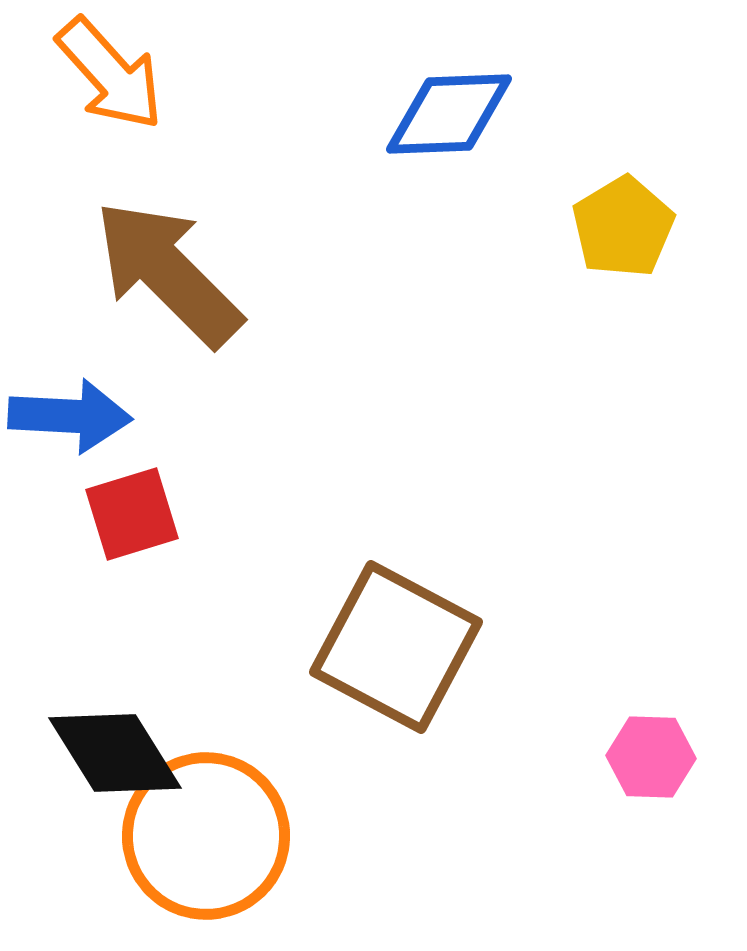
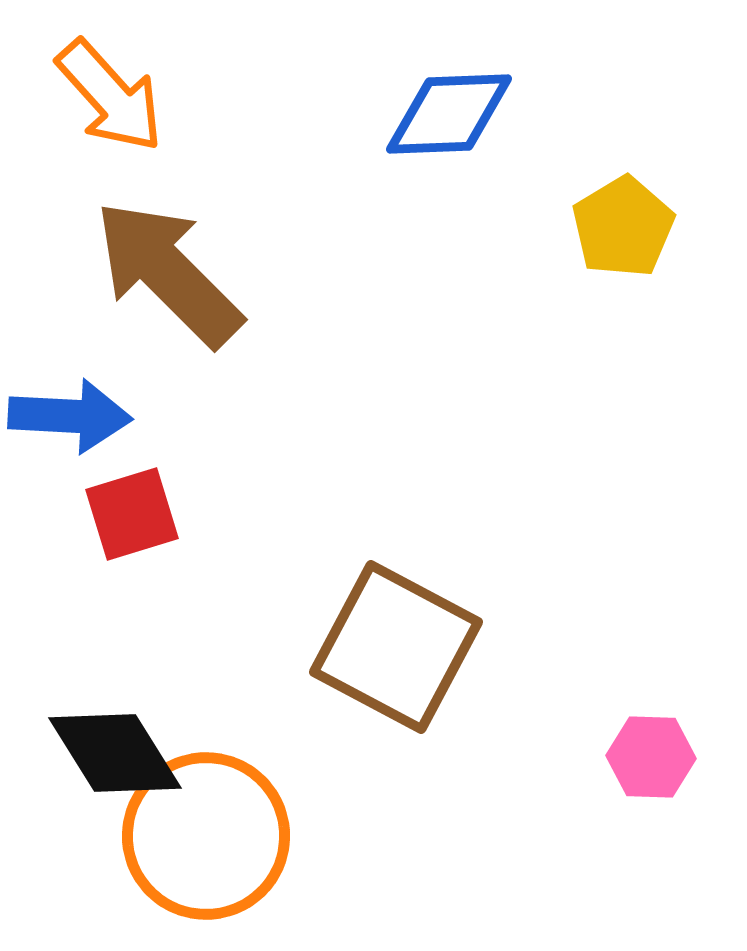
orange arrow: moved 22 px down
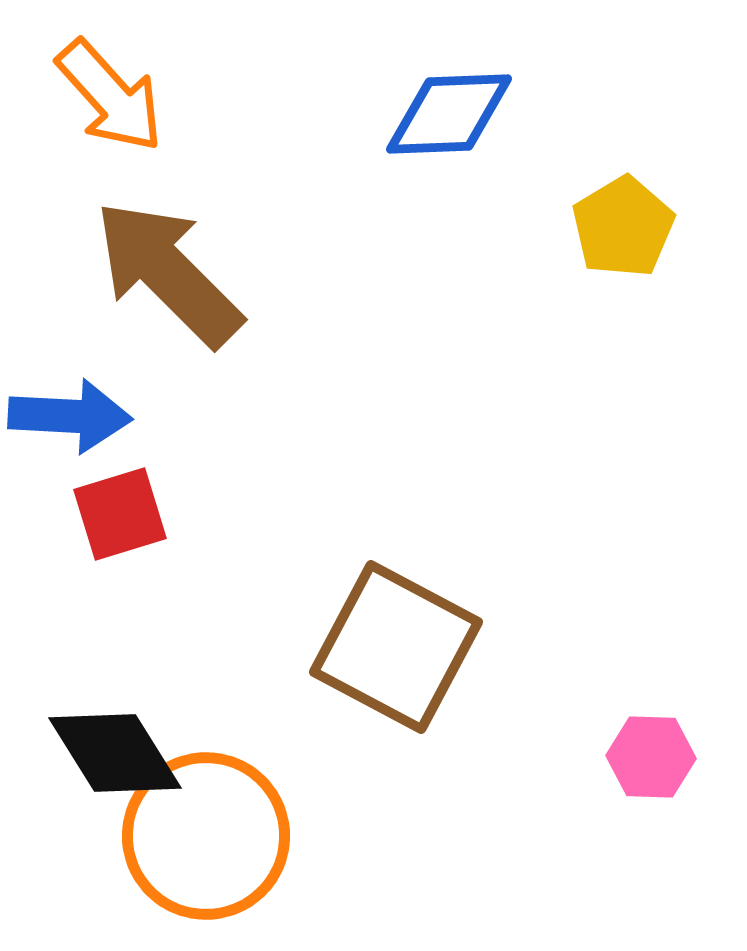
red square: moved 12 px left
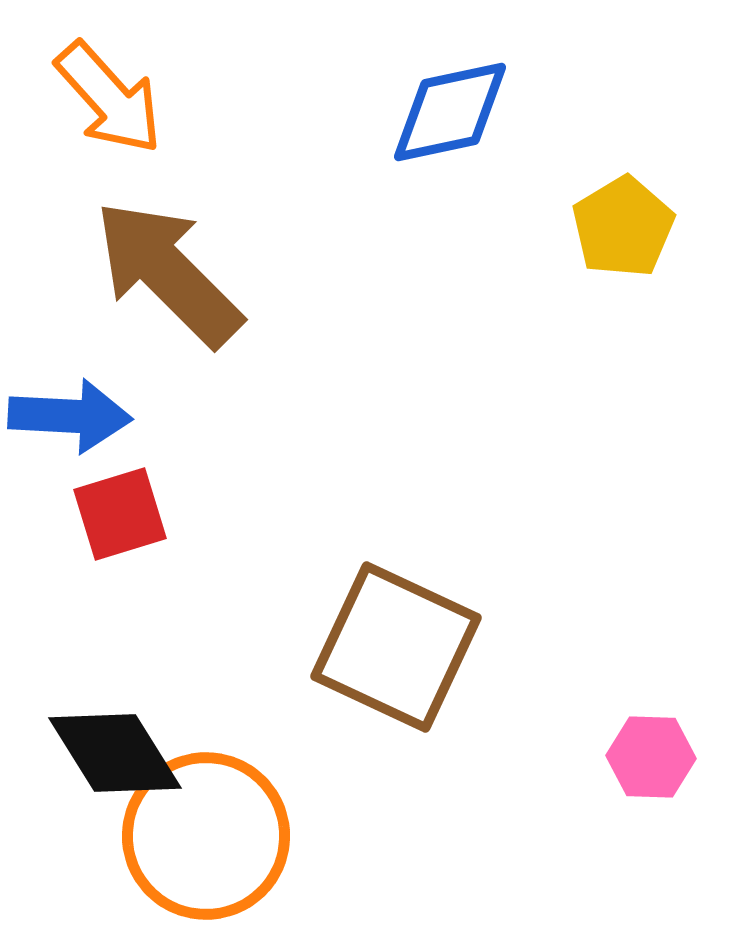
orange arrow: moved 1 px left, 2 px down
blue diamond: moved 1 px right, 2 px up; rotated 10 degrees counterclockwise
brown square: rotated 3 degrees counterclockwise
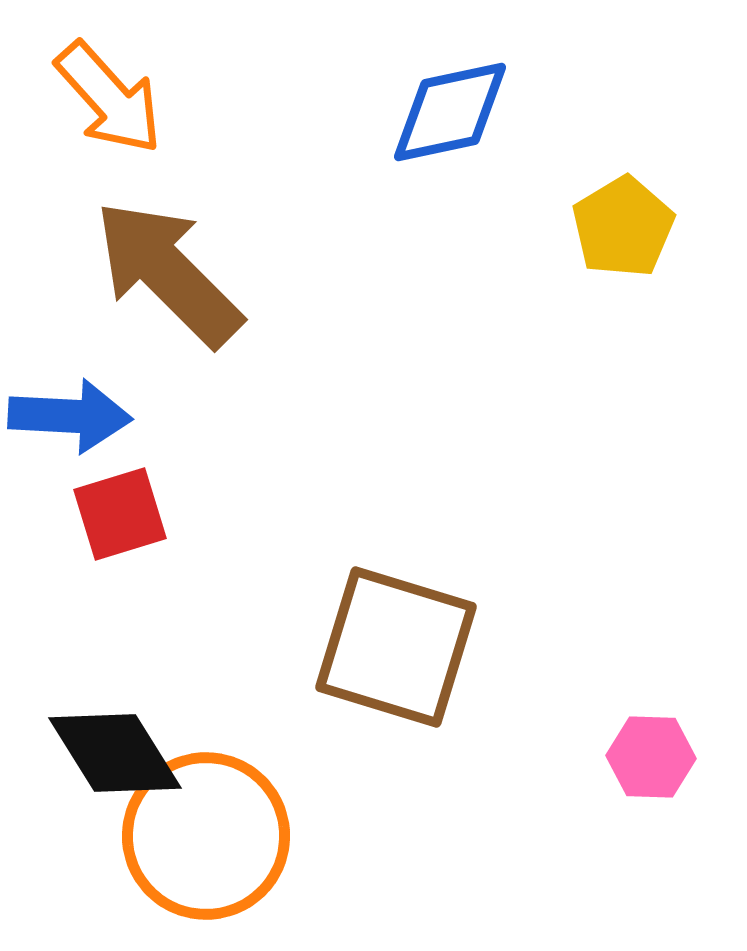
brown square: rotated 8 degrees counterclockwise
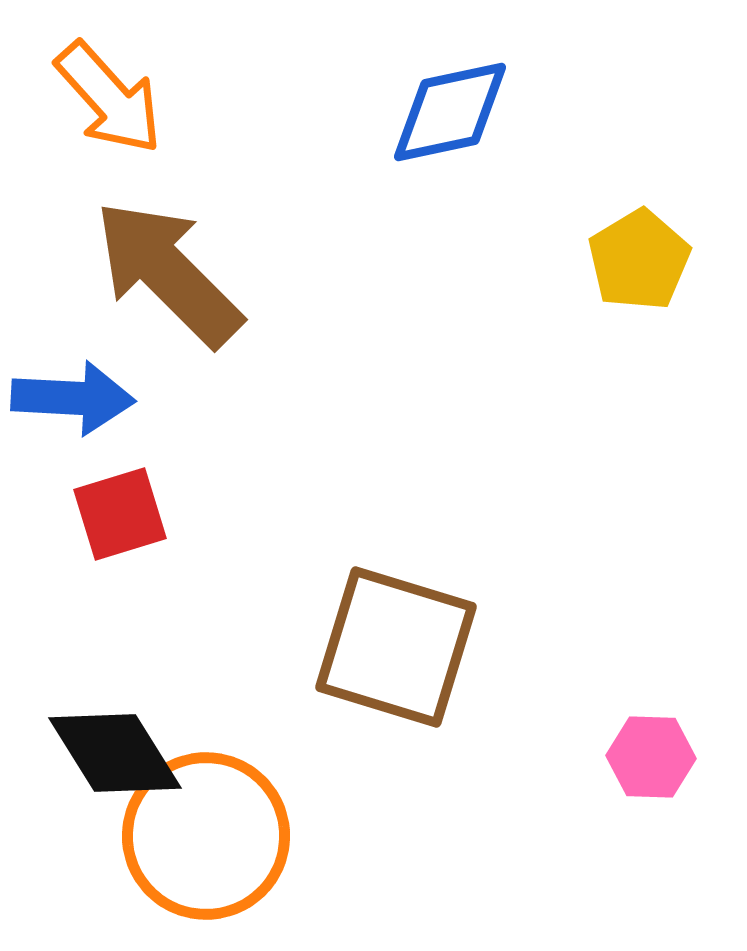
yellow pentagon: moved 16 px right, 33 px down
blue arrow: moved 3 px right, 18 px up
